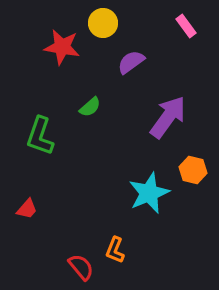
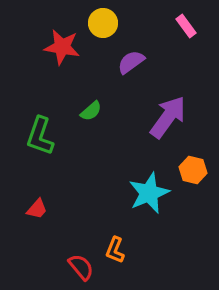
green semicircle: moved 1 px right, 4 px down
red trapezoid: moved 10 px right
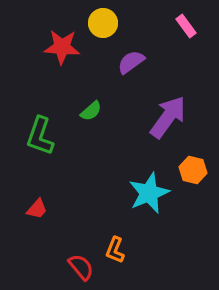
red star: rotated 6 degrees counterclockwise
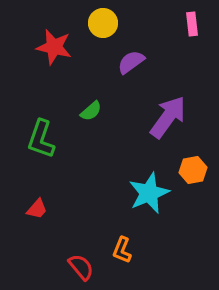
pink rectangle: moved 6 px right, 2 px up; rotated 30 degrees clockwise
red star: moved 8 px left; rotated 9 degrees clockwise
green L-shape: moved 1 px right, 3 px down
orange hexagon: rotated 24 degrees counterclockwise
orange L-shape: moved 7 px right
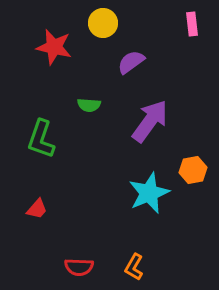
green semicircle: moved 2 px left, 6 px up; rotated 45 degrees clockwise
purple arrow: moved 18 px left, 4 px down
orange L-shape: moved 12 px right, 17 px down; rotated 8 degrees clockwise
red semicircle: moved 2 px left; rotated 132 degrees clockwise
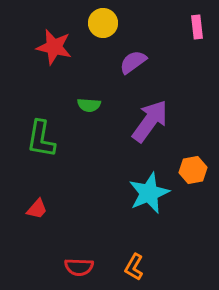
pink rectangle: moved 5 px right, 3 px down
purple semicircle: moved 2 px right
green L-shape: rotated 9 degrees counterclockwise
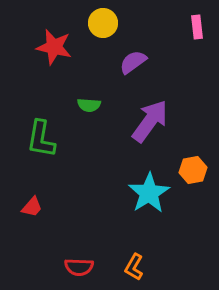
cyan star: rotated 9 degrees counterclockwise
red trapezoid: moved 5 px left, 2 px up
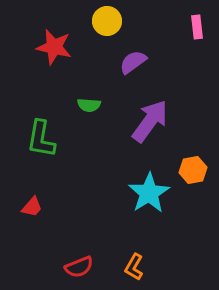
yellow circle: moved 4 px right, 2 px up
red semicircle: rotated 24 degrees counterclockwise
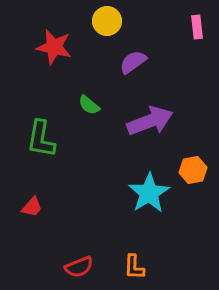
green semicircle: rotated 35 degrees clockwise
purple arrow: rotated 33 degrees clockwise
orange L-shape: rotated 28 degrees counterclockwise
